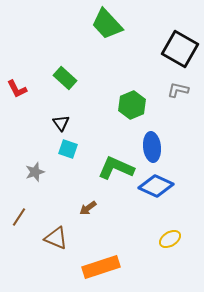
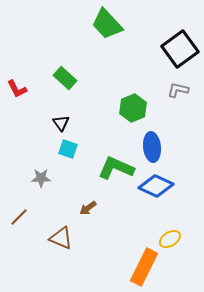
black square: rotated 24 degrees clockwise
green hexagon: moved 1 px right, 3 px down
gray star: moved 6 px right, 6 px down; rotated 18 degrees clockwise
brown line: rotated 12 degrees clockwise
brown triangle: moved 5 px right
orange rectangle: moved 43 px right; rotated 45 degrees counterclockwise
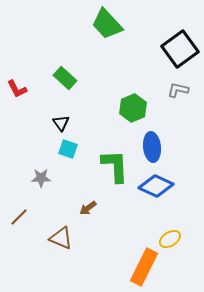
green L-shape: moved 1 px left, 2 px up; rotated 63 degrees clockwise
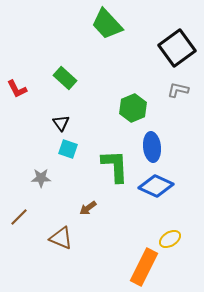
black square: moved 3 px left, 1 px up
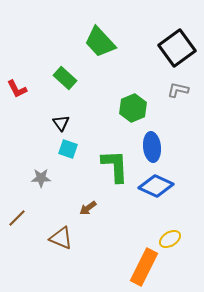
green trapezoid: moved 7 px left, 18 px down
brown line: moved 2 px left, 1 px down
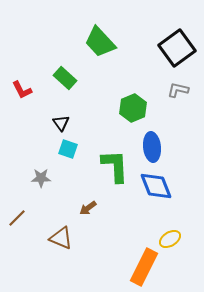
red L-shape: moved 5 px right, 1 px down
blue diamond: rotated 44 degrees clockwise
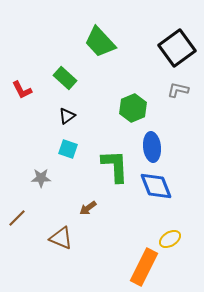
black triangle: moved 6 px right, 7 px up; rotated 30 degrees clockwise
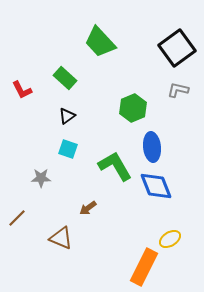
green L-shape: rotated 27 degrees counterclockwise
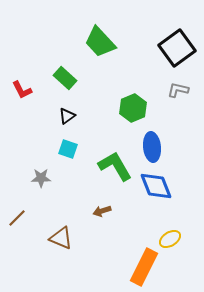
brown arrow: moved 14 px right, 3 px down; rotated 18 degrees clockwise
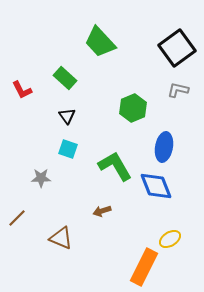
black triangle: rotated 30 degrees counterclockwise
blue ellipse: moved 12 px right; rotated 16 degrees clockwise
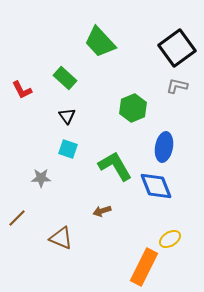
gray L-shape: moved 1 px left, 4 px up
